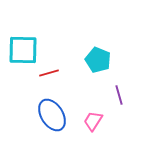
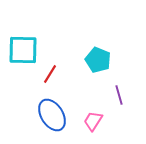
red line: moved 1 px right, 1 px down; rotated 42 degrees counterclockwise
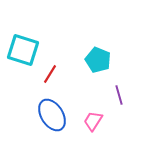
cyan square: rotated 16 degrees clockwise
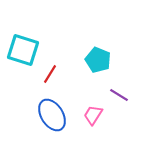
purple line: rotated 42 degrees counterclockwise
pink trapezoid: moved 6 px up
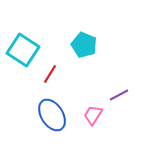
cyan square: rotated 16 degrees clockwise
cyan pentagon: moved 14 px left, 15 px up
purple line: rotated 60 degrees counterclockwise
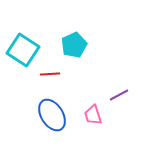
cyan pentagon: moved 10 px left; rotated 25 degrees clockwise
red line: rotated 54 degrees clockwise
pink trapezoid: rotated 50 degrees counterclockwise
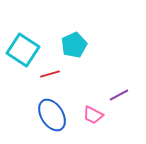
red line: rotated 12 degrees counterclockwise
pink trapezoid: rotated 45 degrees counterclockwise
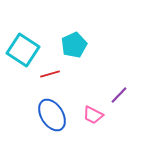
purple line: rotated 18 degrees counterclockwise
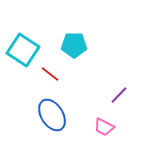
cyan pentagon: rotated 25 degrees clockwise
red line: rotated 54 degrees clockwise
pink trapezoid: moved 11 px right, 12 px down
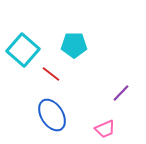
cyan square: rotated 8 degrees clockwise
red line: moved 1 px right
purple line: moved 2 px right, 2 px up
pink trapezoid: moved 1 px right, 2 px down; rotated 50 degrees counterclockwise
